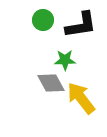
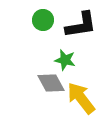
green star: rotated 15 degrees clockwise
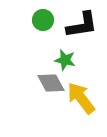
black L-shape: moved 1 px right
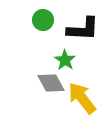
black L-shape: moved 1 px right, 4 px down; rotated 12 degrees clockwise
green star: rotated 20 degrees clockwise
yellow arrow: moved 1 px right
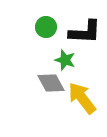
green circle: moved 3 px right, 7 px down
black L-shape: moved 2 px right, 3 px down
green star: rotated 15 degrees counterclockwise
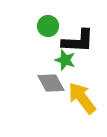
green circle: moved 2 px right, 1 px up
black L-shape: moved 7 px left, 9 px down
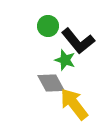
black L-shape: rotated 48 degrees clockwise
yellow arrow: moved 8 px left, 6 px down
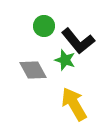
green circle: moved 4 px left
gray diamond: moved 18 px left, 13 px up
yellow arrow: rotated 8 degrees clockwise
